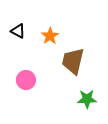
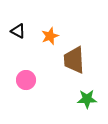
orange star: rotated 12 degrees clockwise
brown trapezoid: moved 1 px right, 1 px up; rotated 16 degrees counterclockwise
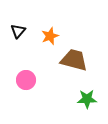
black triangle: rotated 42 degrees clockwise
brown trapezoid: rotated 108 degrees clockwise
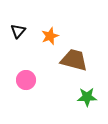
green star: moved 2 px up
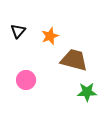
green star: moved 5 px up
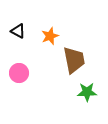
black triangle: rotated 42 degrees counterclockwise
brown trapezoid: rotated 64 degrees clockwise
pink circle: moved 7 px left, 7 px up
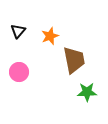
black triangle: rotated 42 degrees clockwise
pink circle: moved 1 px up
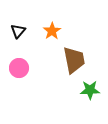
orange star: moved 2 px right, 5 px up; rotated 12 degrees counterclockwise
pink circle: moved 4 px up
green star: moved 3 px right, 2 px up
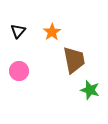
orange star: moved 1 px down
pink circle: moved 3 px down
green star: rotated 18 degrees clockwise
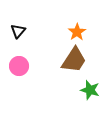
orange star: moved 25 px right
brown trapezoid: rotated 44 degrees clockwise
pink circle: moved 5 px up
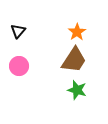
green star: moved 13 px left
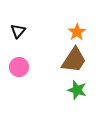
pink circle: moved 1 px down
